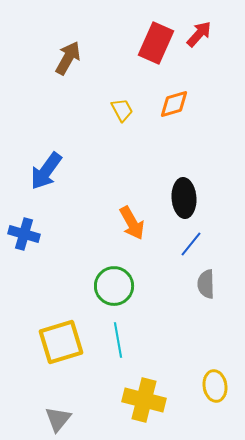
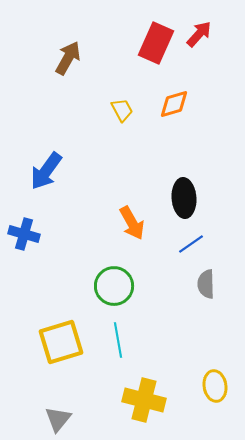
blue line: rotated 16 degrees clockwise
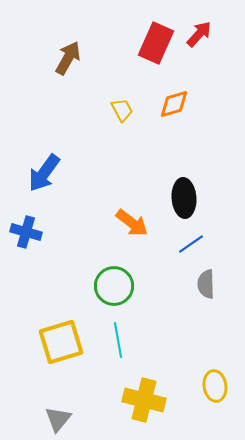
blue arrow: moved 2 px left, 2 px down
orange arrow: rotated 24 degrees counterclockwise
blue cross: moved 2 px right, 2 px up
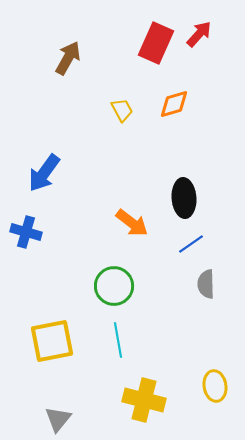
yellow square: moved 9 px left, 1 px up; rotated 6 degrees clockwise
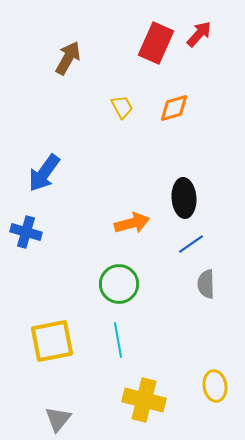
orange diamond: moved 4 px down
yellow trapezoid: moved 3 px up
orange arrow: rotated 52 degrees counterclockwise
green circle: moved 5 px right, 2 px up
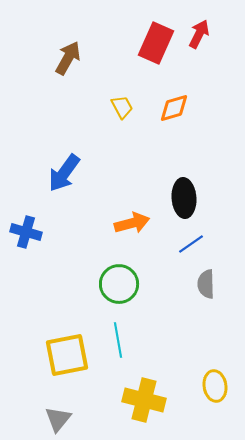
red arrow: rotated 16 degrees counterclockwise
blue arrow: moved 20 px right
yellow square: moved 15 px right, 14 px down
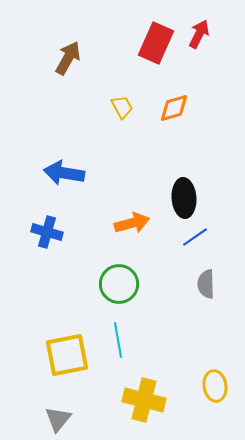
blue arrow: rotated 63 degrees clockwise
blue cross: moved 21 px right
blue line: moved 4 px right, 7 px up
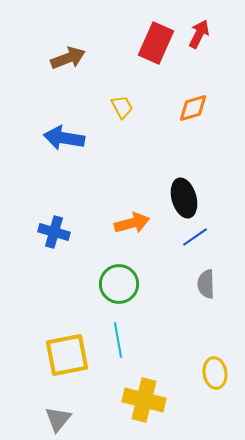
brown arrow: rotated 40 degrees clockwise
orange diamond: moved 19 px right
blue arrow: moved 35 px up
black ellipse: rotated 12 degrees counterclockwise
blue cross: moved 7 px right
yellow ellipse: moved 13 px up
